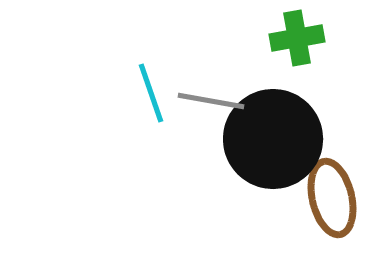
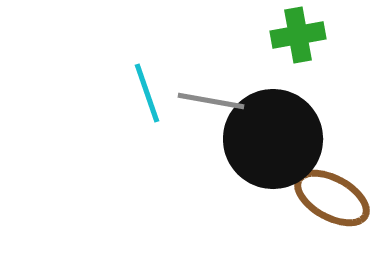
green cross: moved 1 px right, 3 px up
cyan line: moved 4 px left
brown ellipse: rotated 48 degrees counterclockwise
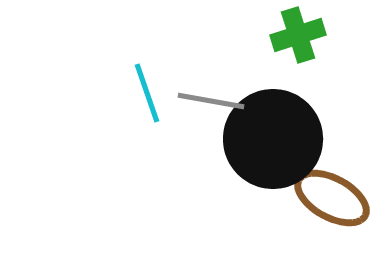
green cross: rotated 8 degrees counterclockwise
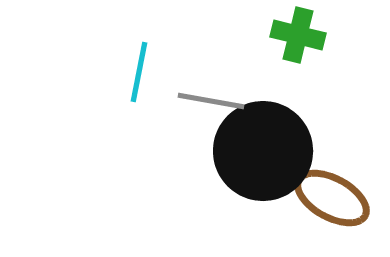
green cross: rotated 32 degrees clockwise
cyan line: moved 8 px left, 21 px up; rotated 30 degrees clockwise
black circle: moved 10 px left, 12 px down
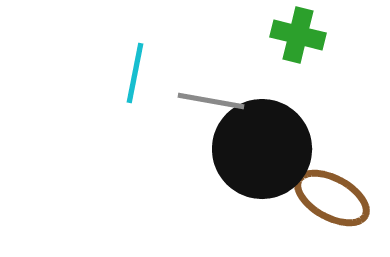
cyan line: moved 4 px left, 1 px down
black circle: moved 1 px left, 2 px up
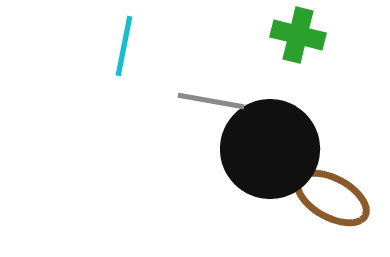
cyan line: moved 11 px left, 27 px up
black circle: moved 8 px right
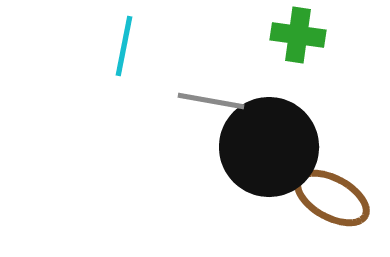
green cross: rotated 6 degrees counterclockwise
black circle: moved 1 px left, 2 px up
